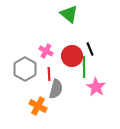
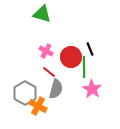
green triangle: moved 27 px left; rotated 24 degrees counterclockwise
red circle: moved 1 px left, 1 px down
gray hexagon: moved 24 px down
red line: moved 2 px up; rotated 48 degrees counterclockwise
pink star: moved 4 px left, 2 px down
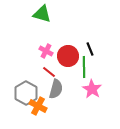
red circle: moved 3 px left, 1 px up
gray hexagon: moved 1 px right
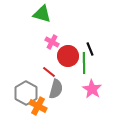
pink cross: moved 6 px right, 9 px up
green line: moved 4 px up
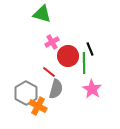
pink cross: rotated 32 degrees clockwise
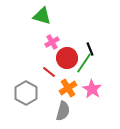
green triangle: moved 2 px down
red circle: moved 1 px left, 2 px down
green line: rotated 35 degrees clockwise
gray semicircle: moved 7 px right, 22 px down
orange cross: moved 30 px right, 18 px up; rotated 30 degrees clockwise
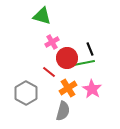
green line: rotated 45 degrees clockwise
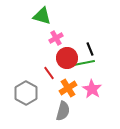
pink cross: moved 4 px right, 4 px up
red line: moved 1 px down; rotated 16 degrees clockwise
